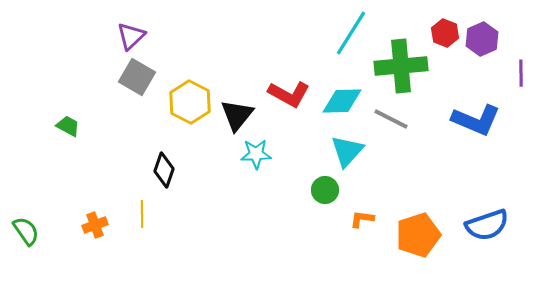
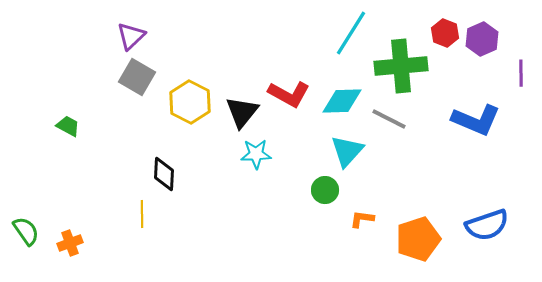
black triangle: moved 5 px right, 3 px up
gray line: moved 2 px left
black diamond: moved 4 px down; rotated 16 degrees counterclockwise
orange cross: moved 25 px left, 18 px down
orange pentagon: moved 4 px down
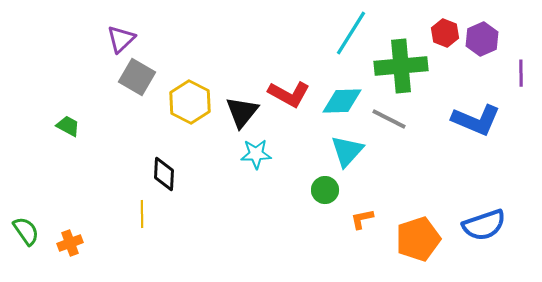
purple triangle: moved 10 px left, 3 px down
orange L-shape: rotated 20 degrees counterclockwise
blue semicircle: moved 3 px left
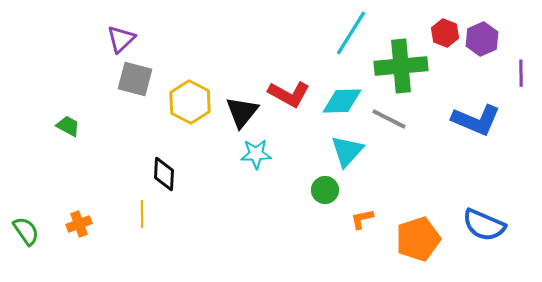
gray square: moved 2 px left, 2 px down; rotated 15 degrees counterclockwise
blue semicircle: rotated 42 degrees clockwise
orange cross: moved 9 px right, 19 px up
